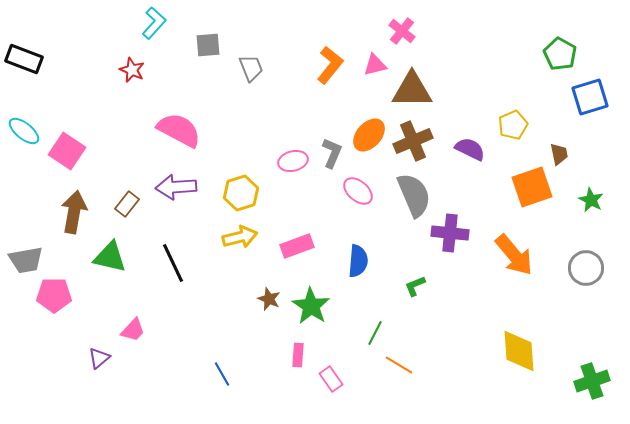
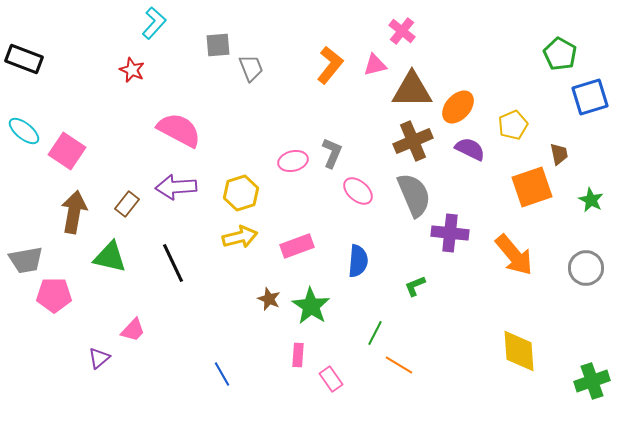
gray square at (208, 45): moved 10 px right
orange ellipse at (369, 135): moved 89 px right, 28 px up
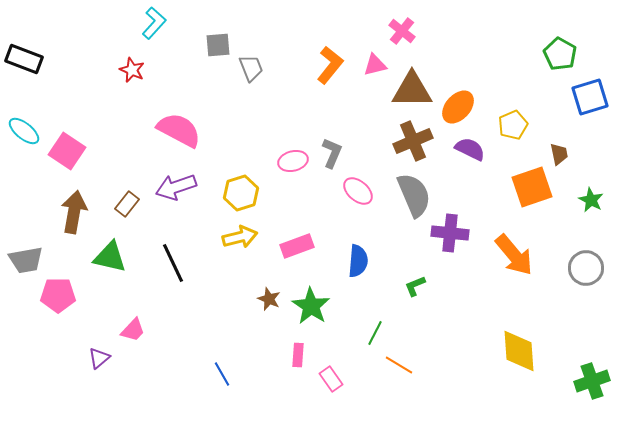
purple arrow at (176, 187): rotated 15 degrees counterclockwise
pink pentagon at (54, 295): moved 4 px right
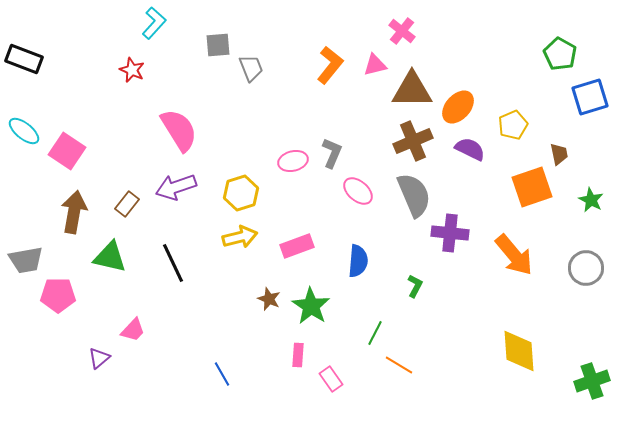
pink semicircle at (179, 130): rotated 30 degrees clockwise
green L-shape at (415, 286): rotated 140 degrees clockwise
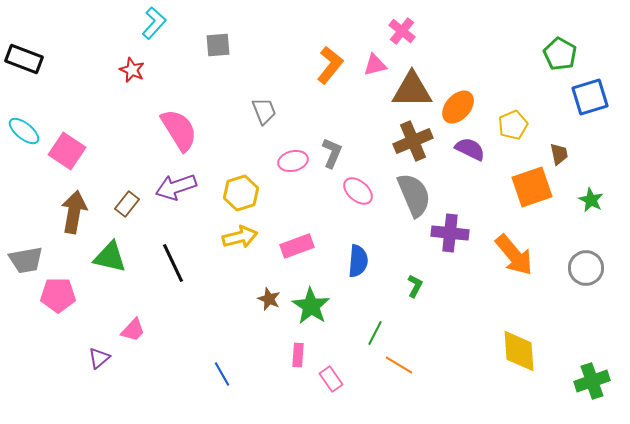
gray trapezoid at (251, 68): moved 13 px right, 43 px down
